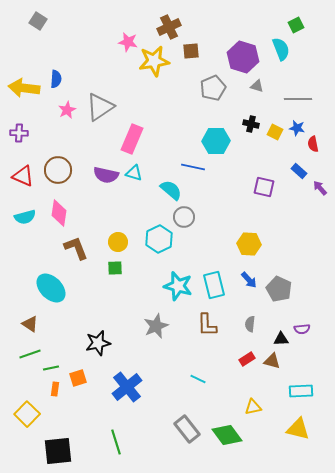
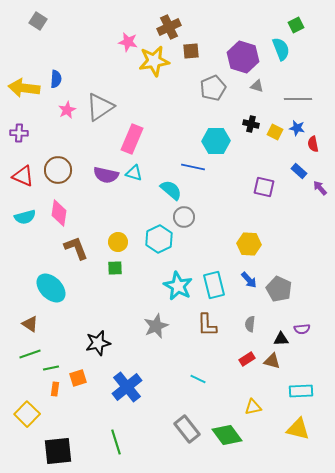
cyan star at (178, 286): rotated 12 degrees clockwise
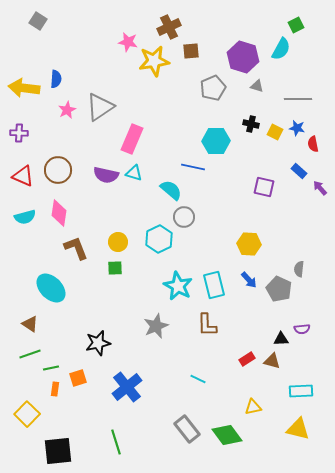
cyan semicircle at (281, 49): rotated 50 degrees clockwise
gray semicircle at (250, 324): moved 49 px right, 55 px up
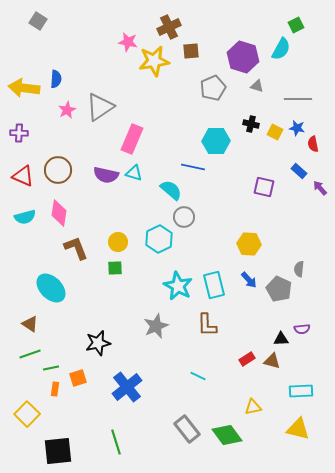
cyan line at (198, 379): moved 3 px up
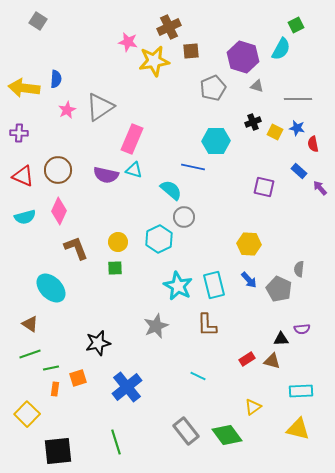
black cross at (251, 124): moved 2 px right, 2 px up; rotated 35 degrees counterclockwise
cyan triangle at (134, 173): moved 3 px up
pink diamond at (59, 213): moved 2 px up; rotated 16 degrees clockwise
yellow triangle at (253, 407): rotated 24 degrees counterclockwise
gray rectangle at (187, 429): moved 1 px left, 2 px down
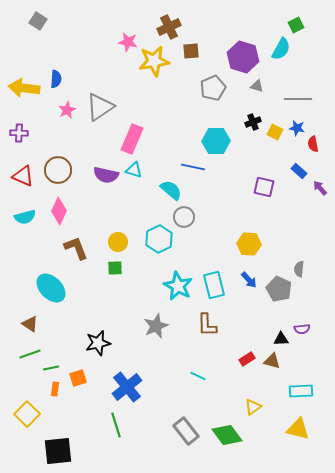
green line at (116, 442): moved 17 px up
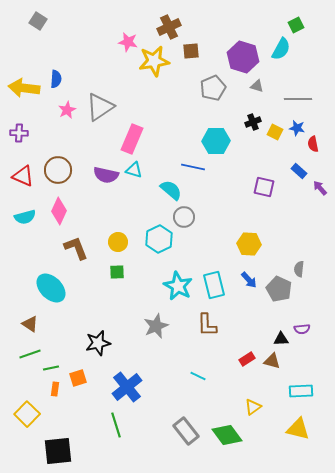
green square at (115, 268): moved 2 px right, 4 px down
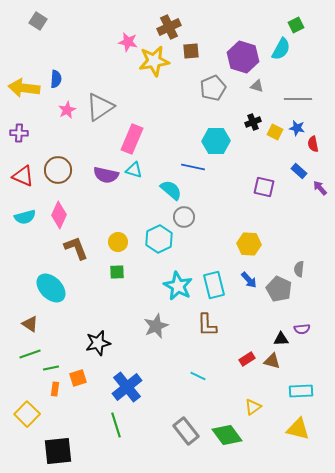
pink diamond at (59, 211): moved 4 px down
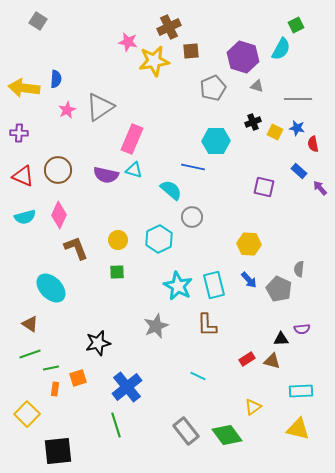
gray circle at (184, 217): moved 8 px right
yellow circle at (118, 242): moved 2 px up
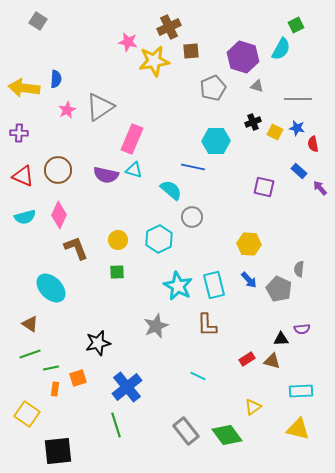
yellow square at (27, 414): rotated 10 degrees counterclockwise
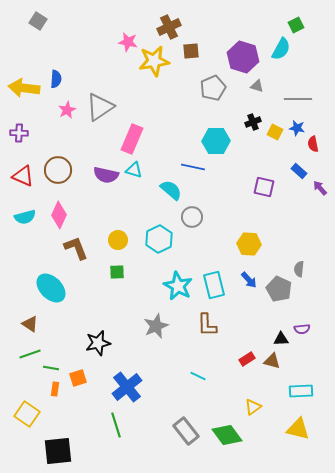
green line at (51, 368): rotated 21 degrees clockwise
